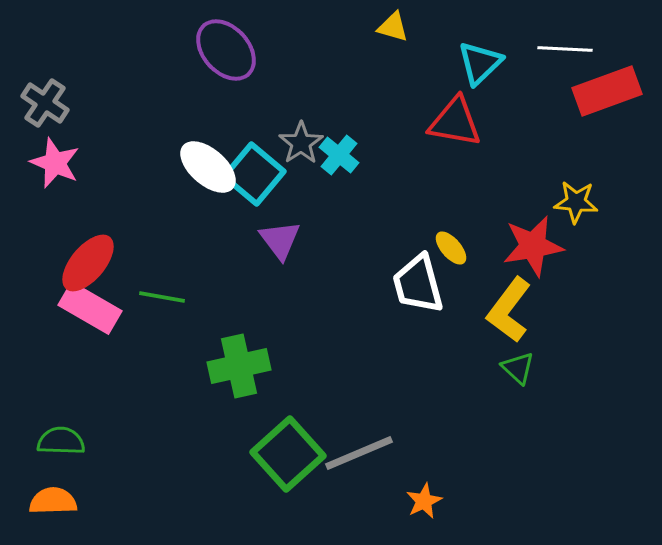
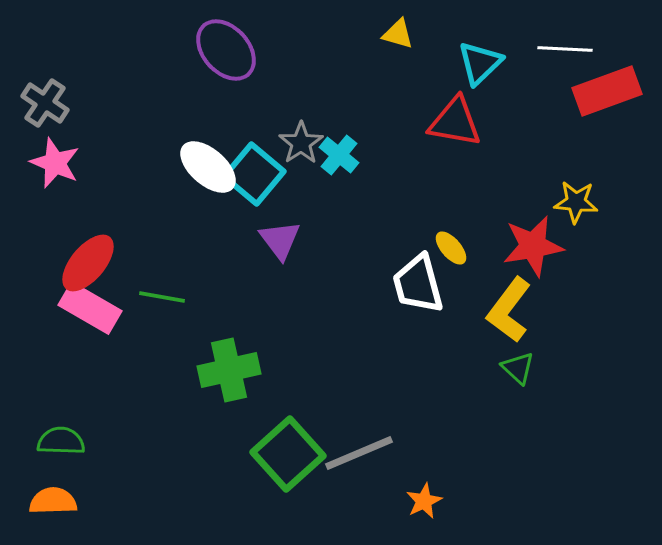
yellow triangle: moved 5 px right, 7 px down
green cross: moved 10 px left, 4 px down
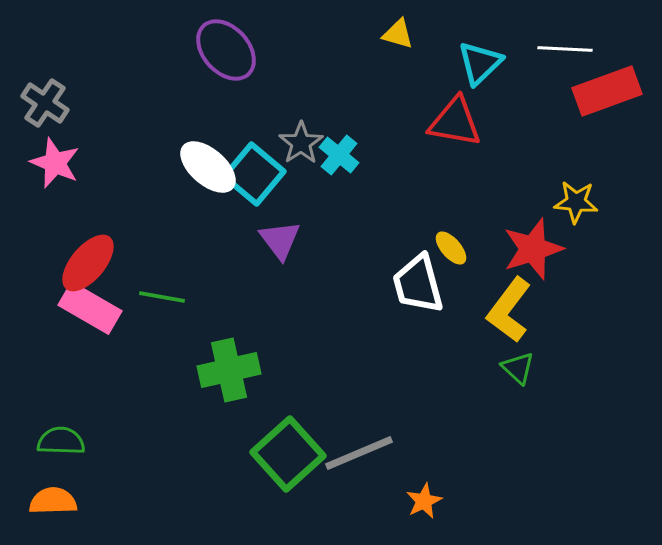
red star: moved 3 px down; rotated 8 degrees counterclockwise
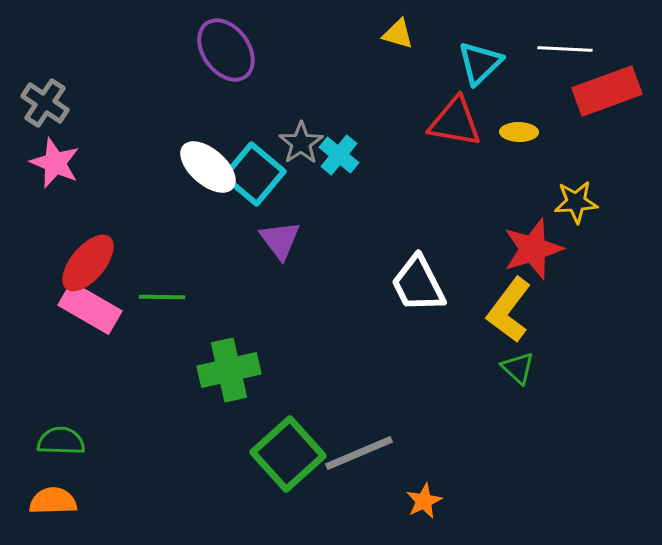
purple ellipse: rotated 6 degrees clockwise
yellow star: rotated 9 degrees counterclockwise
yellow ellipse: moved 68 px right, 116 px up; rotated 48 degrees counterclockwise
white trapezoid: rotated 12 degrees counterclockwise
green line: rotated 9 degrees counterclockwise
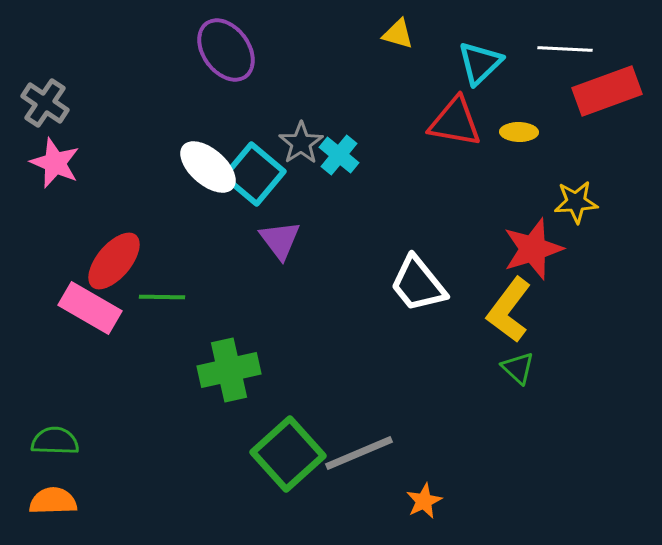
red ellipse: moved 26 px right, 2 px up
white trapezoid: rotated 12 degrees counterclockwise
green semicircle: moved 6 px left
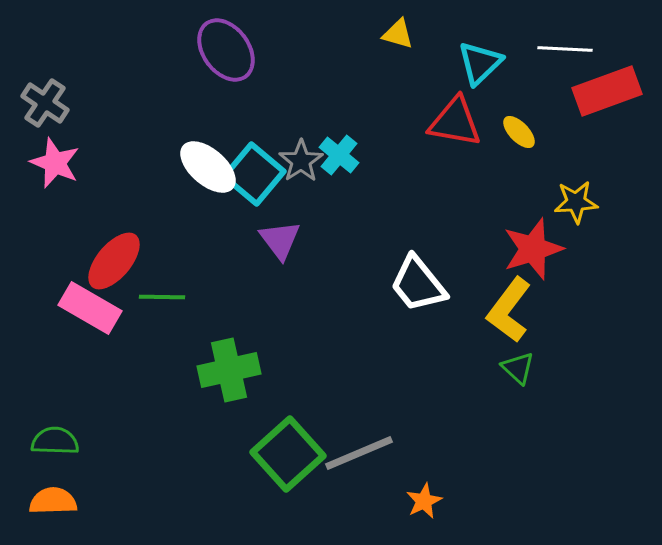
yellow ellipse: rotated 45 degrees clockwise
gray star: moved 18 px down
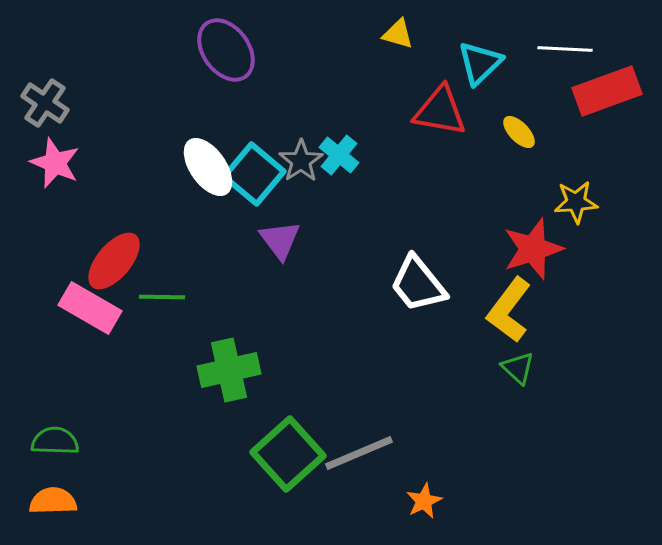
red triangle: moved 15 px left, 11 px up
white ellipse: rotated 14 degrees clockwise
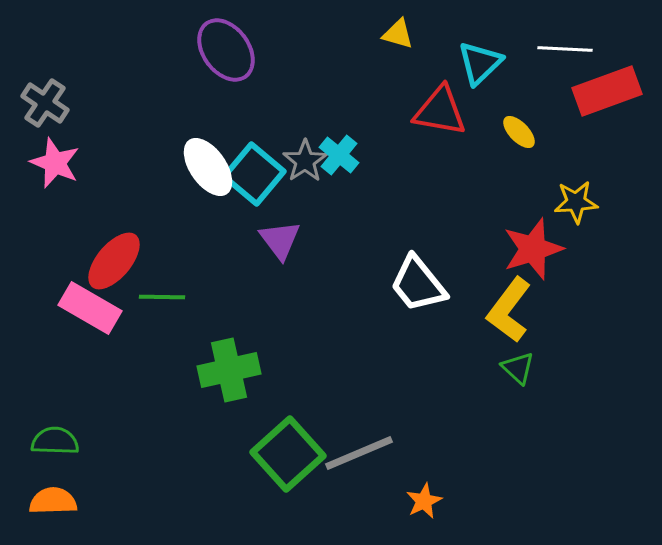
gray star: moved 4 px right
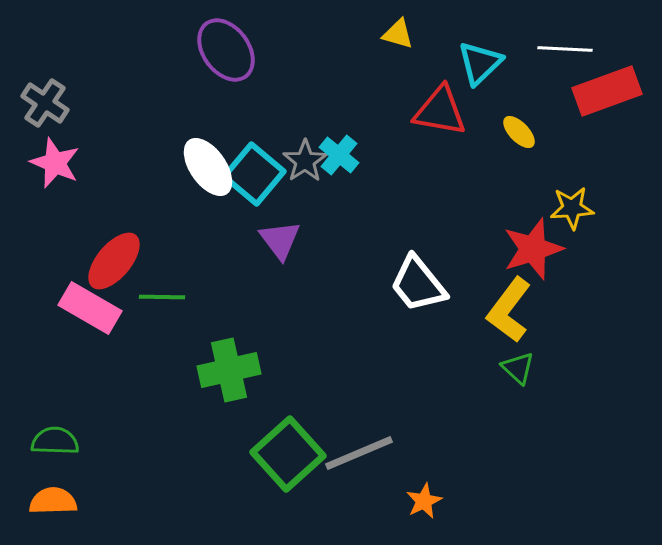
yellow star: moved 4 px left, 6 px down
